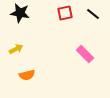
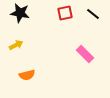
yellow arrow: moved 4 px up
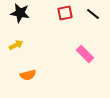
orange semicircle: moved 1 px right
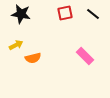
black star: moved 1 px right, 1 px down
pink rectangle: moved 2 px down
orange semicircle: moved 5 px right, 17 px up
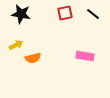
pink rectangle: rotated 36 degrees counterclockwise
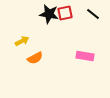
black star: moved 28 px right
yellow arrow: moved 6 px right, 4 px up
orange semicircle: moved 2 px right; rotated 14 degrees counterclockwise
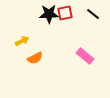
black star: rotated 12 degrees counterclockwise
pink rectangle: rotated 30 degrees clockwise
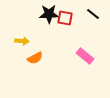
red square: moved 5 px down; rotated 21 degrees clockwise
yellow arrow: rotated 32 degrees clockwise
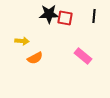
black line: moved 1 px right, 2 px down; rotated 56 degrees clockwise
pink rectangle: moved 2 px left
